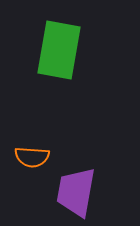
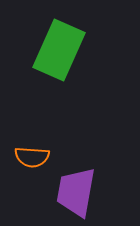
green rectangle: rotated 14 degrees clockwise
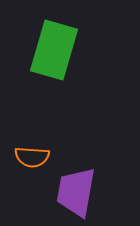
green rectangle: moved 5 px left; rotated 8 degrees counterclockwise
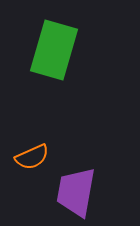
orange semicircle: rotated 28 degrees counterclockwise
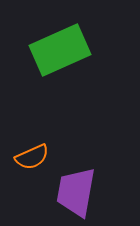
green rectangle: moved 6 px right; rotated 50 degrees clockwise
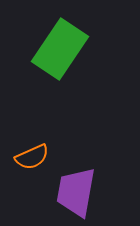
green rectangle: moved 1 px up; rotated 32 degrees counterclockwise
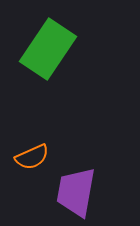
green rectangle: moved 12 px left
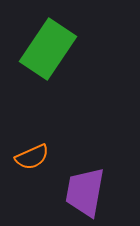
purple trapezoid: moved 9 px right
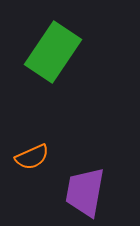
green rectangle: moved 5 px right, 3 px down
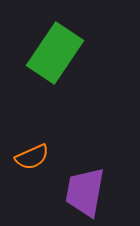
green rectangle: moved 2 px right, 1 px down
